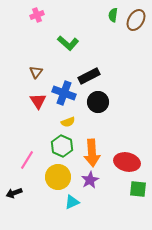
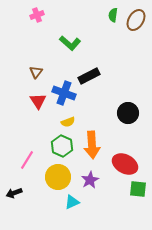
green L-shape: moved 2 px right
black circle: moved 30 px right, 11 px down
orange arrow: moved 8 px up
red ellipse: moved 2 px left, 2 px down; rotated 15 degrees clockwise
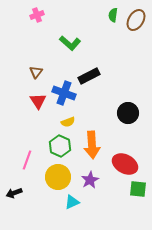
green hexagon: moved 2 px left
pink line: rotated 12 degrees counterclockwise
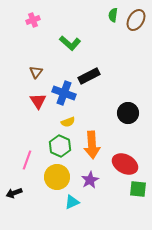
pink cross: moved 4 px left, 5 px down
yellow circle: moved 1 px left
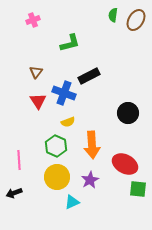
green L-shape: rotated 55 degrees counterclockwise
green hexagon: moved 4 px left
pink line: moved 8 px left; rotated 24 degrees counterclockwise
